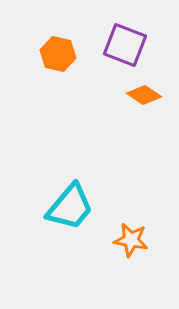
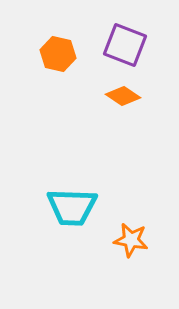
orange diamond: moved 21 px left, 1 px down
cyan trapezoid: moved 2 px right; rotated 52 degrees clockwise
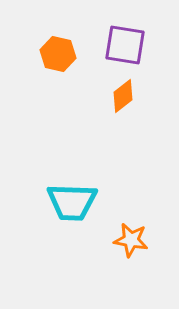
purple square: rotated 12 degrees counterclockwise
orange diamond: rotated 72 degrees counterclockwise
cyan trapezoid: moved 5 px up
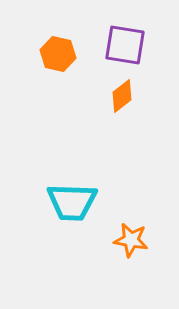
orange diamond: moved 1 px left
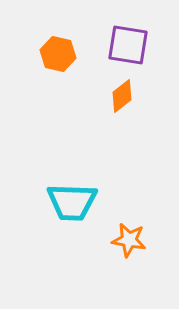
purple square: moved 3 px right
orange star: moved 2 px left
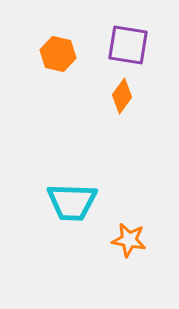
orange diamond: rotated 16 degrees counterclockwise
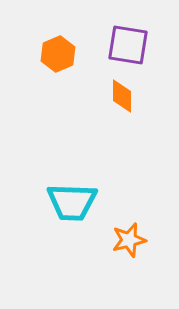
orange hexagon: rotated 24 degrees clockwise
orange diamond: rotated 36 degrees counterclockwise
orange star: rotated 24 degrees counterclockwise
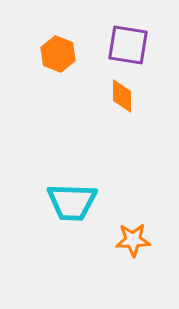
orange hexagon: rotated 16 degrees counterclockwise
orange star: moved 4 px right; rotated 12 degrees clockwise
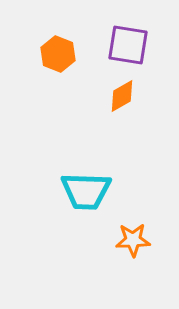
orange diamond: rotated 60 degrees clockwise
cyan trapezoid: moved 14 px right, 11 px up
